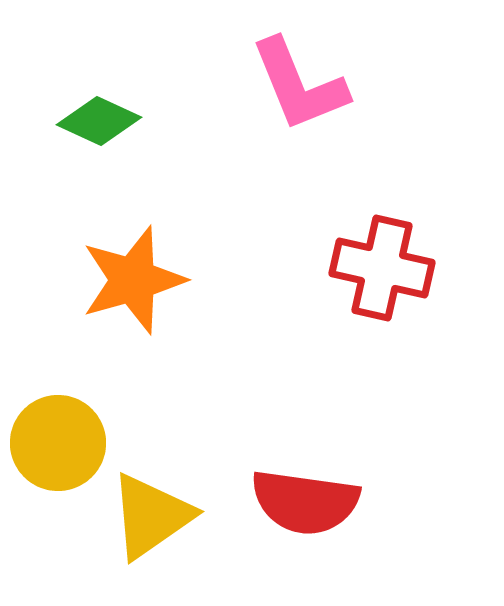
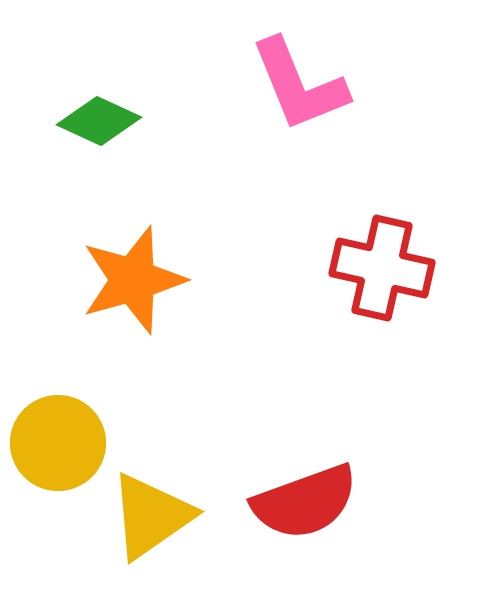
red semicircle: rotated 28 degrees counterclockwise
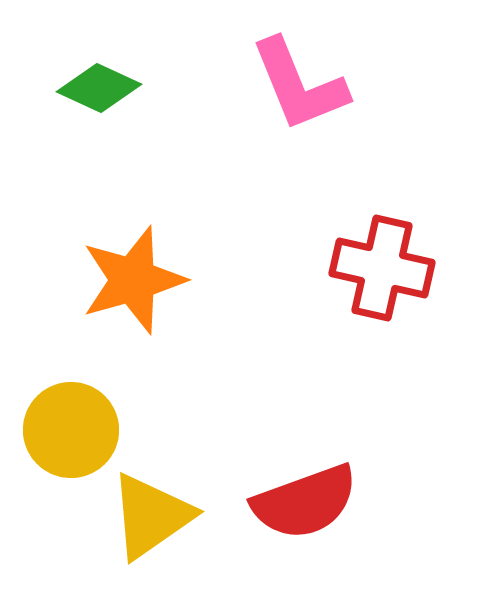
green diamond: moved 33 px up
yellow circle: moved 13 px right, 13 px up
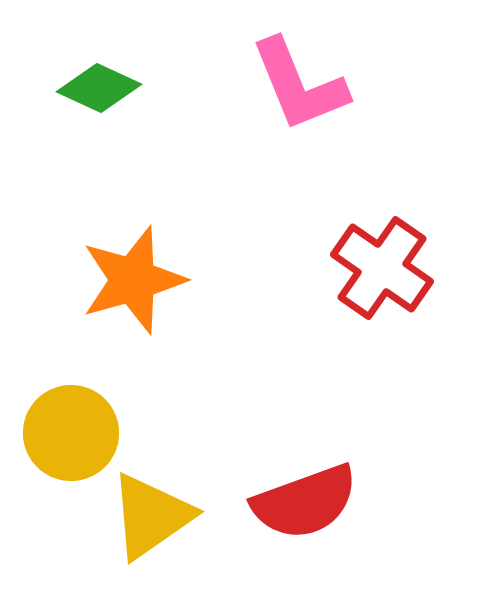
red cross: rotated 22 degrees clockwise
yellow circle: moved 3 px down
